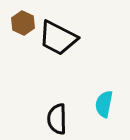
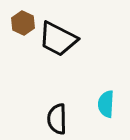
black trapezoid: moved 1 px down
cyan semicircle: moved 2 px right; rotated 8 degrees counterclockwise
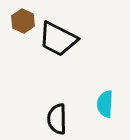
brown hexagon: moved 2 px up
cyan semicircle: moved 1 px left
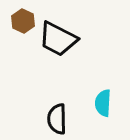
cyan semicircle: moved 2 px left, 1 px up
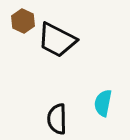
black trapezoid: moved 1 px left, 1 px down
cyan semicircle: rotated 8 degrees clockwise
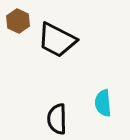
brown hexagon: moved 5 px left
cyan semicircle: rotated 16 degrees counterclockwise
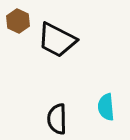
cyan semicircle: moved 3 px right, 4 px down
